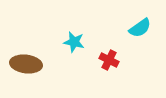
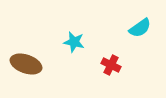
red cross: moved 2 px right, 5 px down
brown ellipse: rotated 12 degrees clockwise
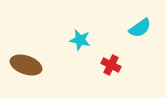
cyan star: moved 6 px right, 2 px up
brown ellipse: moved 1 px down
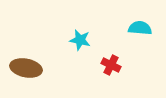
cyan semicircle: rotated 140 degrees counterclockwise
brown ellipse: moved 3 px down; rotated 8 degrees counterclockwise
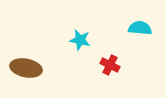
red cross: moved 1 px left
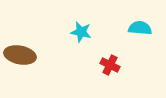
cyan star: moved 1 px right, 8 px up
brown ellipse: moved 6 px left, 13 px up
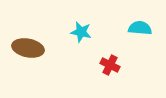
brown ellipse: moved 8 px right, 7 px up
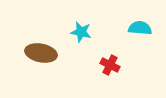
brown ellipse: moved 13 px right, 5 px down
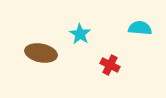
cyan star: moved 1 px left, 2 px down; rotated 20 degrees clockwise
